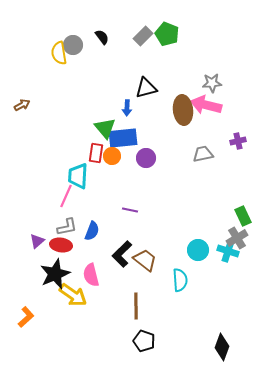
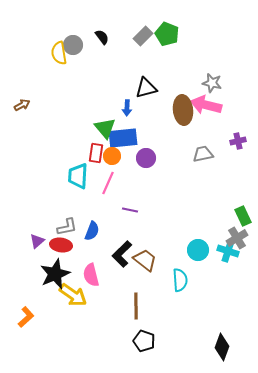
gray star: rotated 18 degrees clockwise
pink line: moved 42 px right, 13 px up
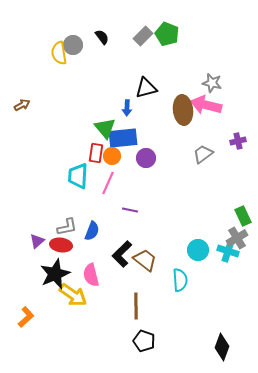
gray trapezoid: rotated 25 degrees counterclockwise
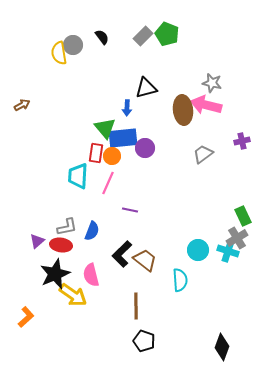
purple cross: moved 4 px right
purple circle: moved 1 px left, 10 px up
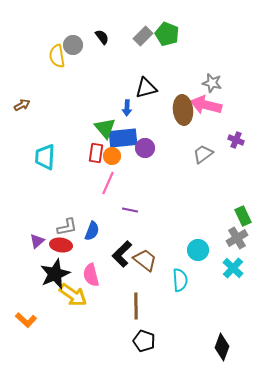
yellow semicircle: moved 2 px left, 3 px down
purple cross: moved 6 px left, 1 px up; rotated 35 degrees clockwise
cyan trapezoid: moved 33 px left, 19 px up
cyan cross: moved 5 px right, 17 px down; rotated 25 degrees clockwise
orange L-shape: moved 3 px down; rotated 85 degrees clockwise
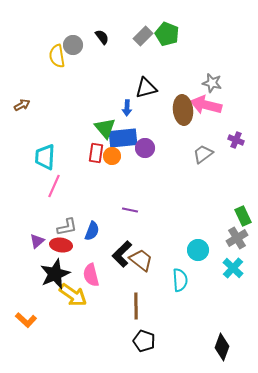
pink line: moved 54 px left, 3 px down
brown trapezoid: moved 4 px left
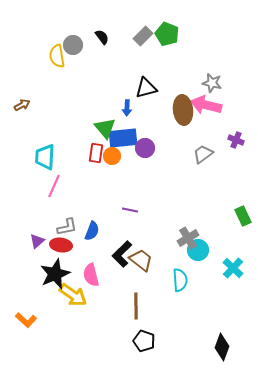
gray cross: moved 49 px left
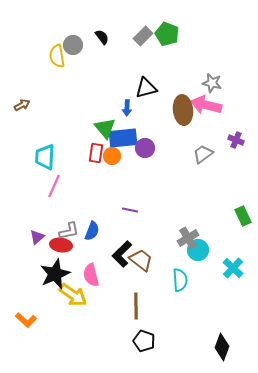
gray L-shape: moved 2 px right, 4 px down
purple triangle: moved 4 px up
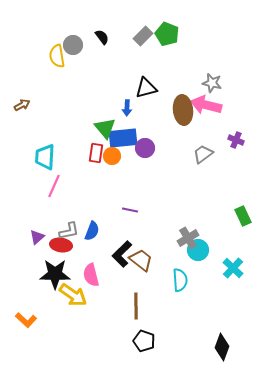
black star: rotated 24 degrees clockwise
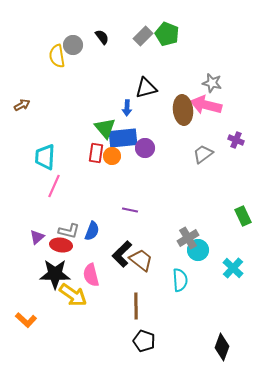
gray L-shape: rotated 25 degrees clockwise
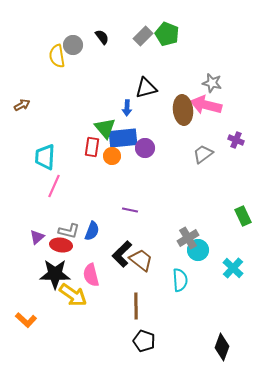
red rectangle: moved 4 px left, 6 px up
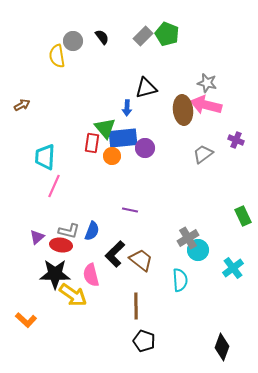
gray circle: moved 4 px up
gray star: moved 5 px left
red rectangle: moved 4 px up
black L-shape: moved 7 px left
cyan cross: rotated 10 degrees clockwise
